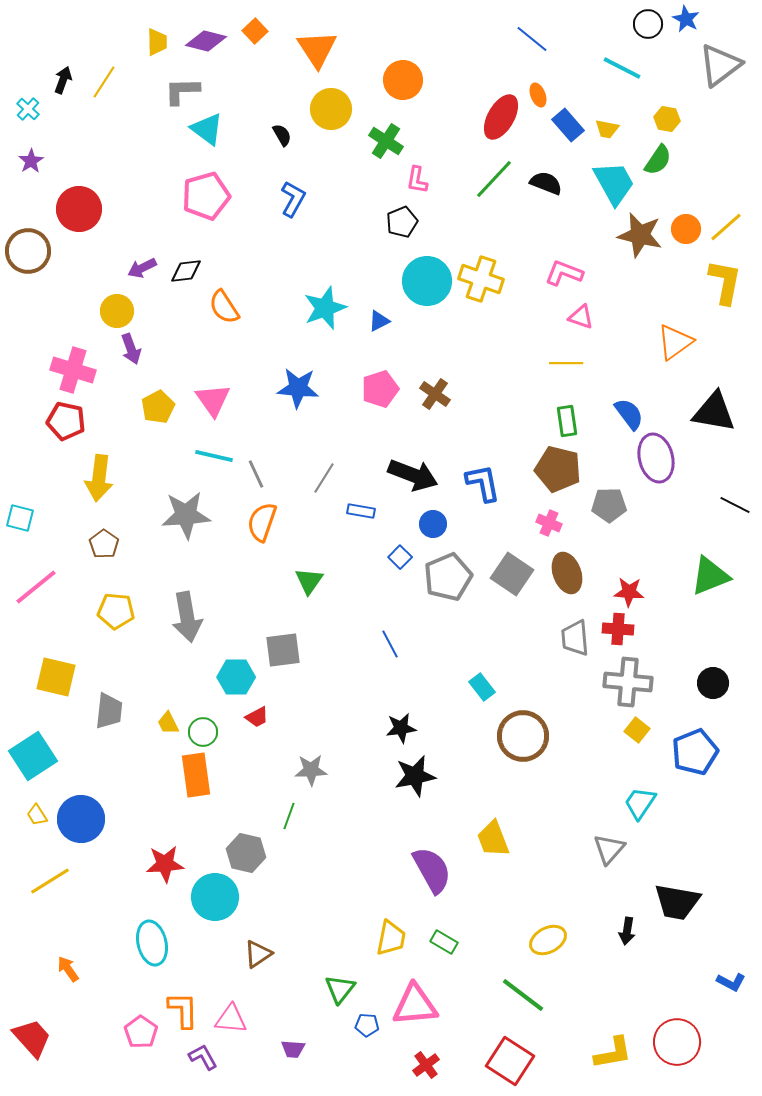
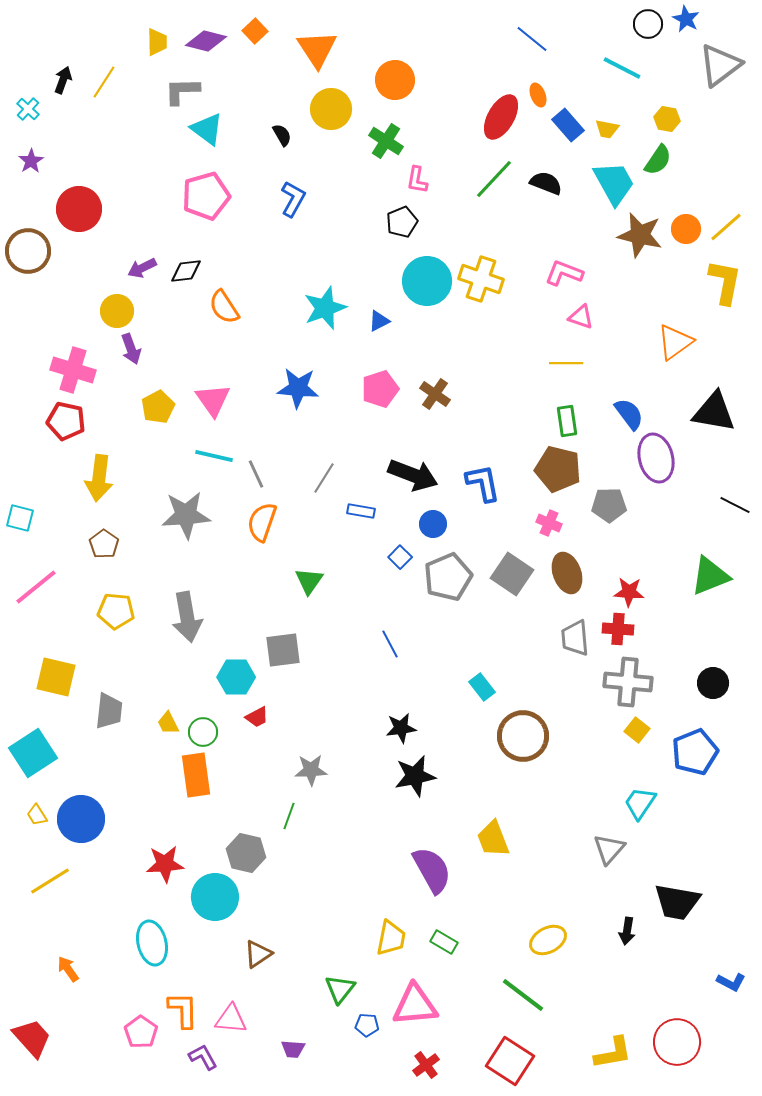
orange circle at (403, 80): moved 8 px left
cyan square at (33, 756): moved 3 px up
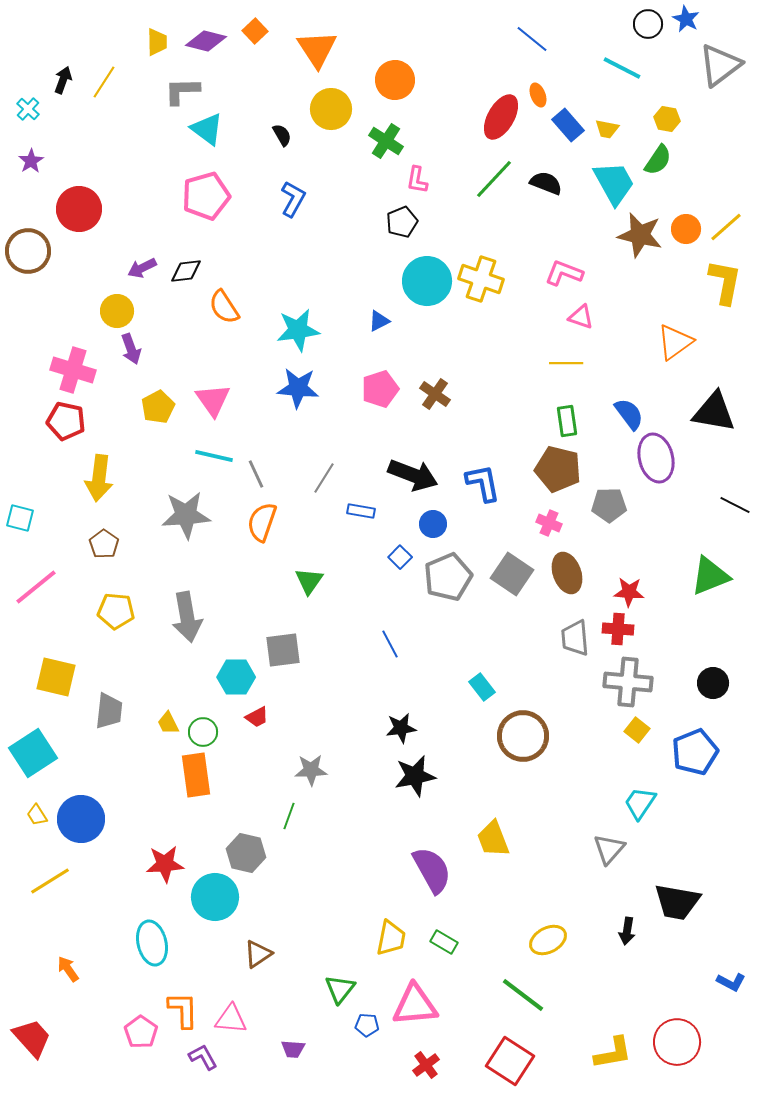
cyan star at (325, 308): moved 27 px left, 22 px down; rotated 12 degrees clockwise
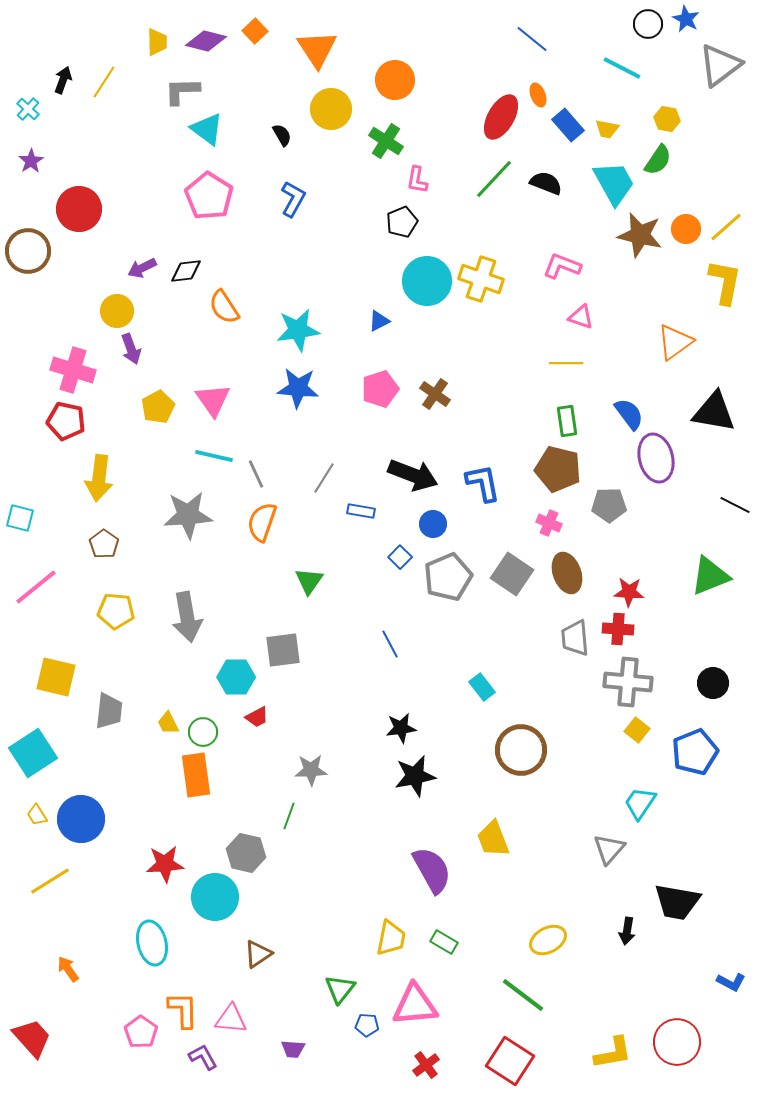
pink pentagon at (206, 196): moved 3 px right; rotated 24 degrees counterclockwise
pink L-shape at (564, 273): moved 2 px left, 7 px up
gray star at (186, 515): moved 2 px right
brown circle at (523, 736): moved 2 px left, 14 px down
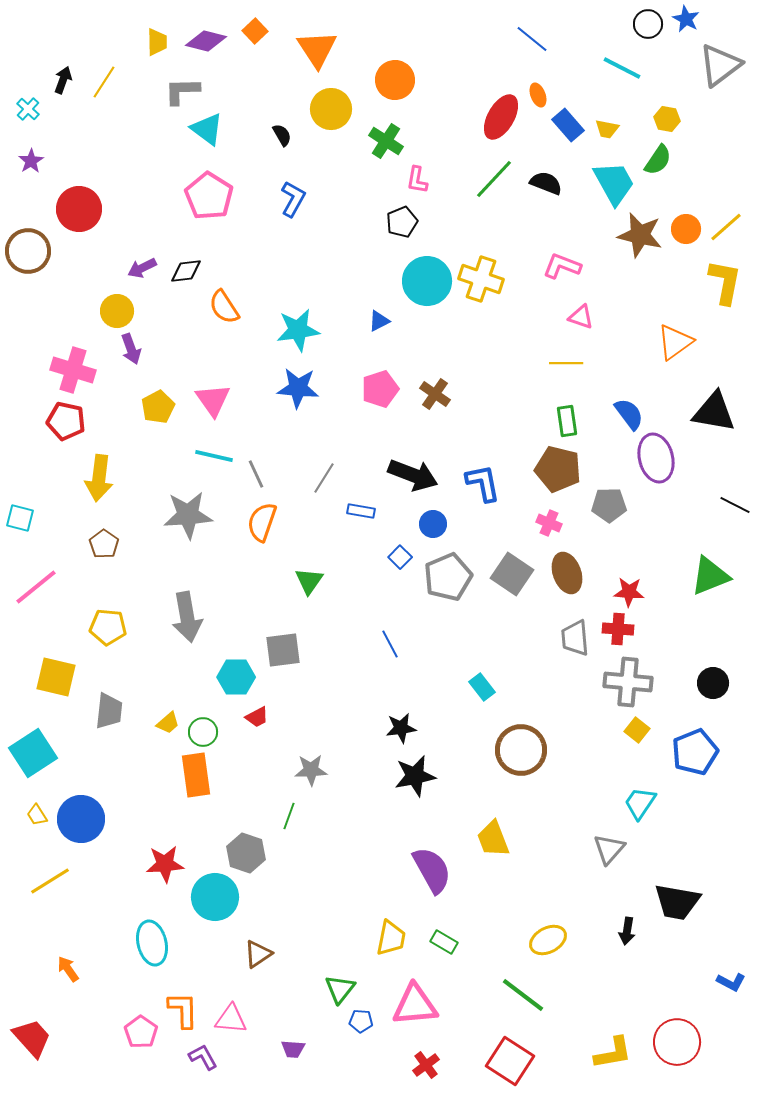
yellow pentagon at (116, 611): moved 8 px left, 16 px down
yellow trapezoid at (168, 723): rotated 105 degrees counterclockwise
gray hexagon at (246, 853): rotated 6 degrees clockwise
blue pentagon at (367, 1025): moved 6 px left, 4 px up
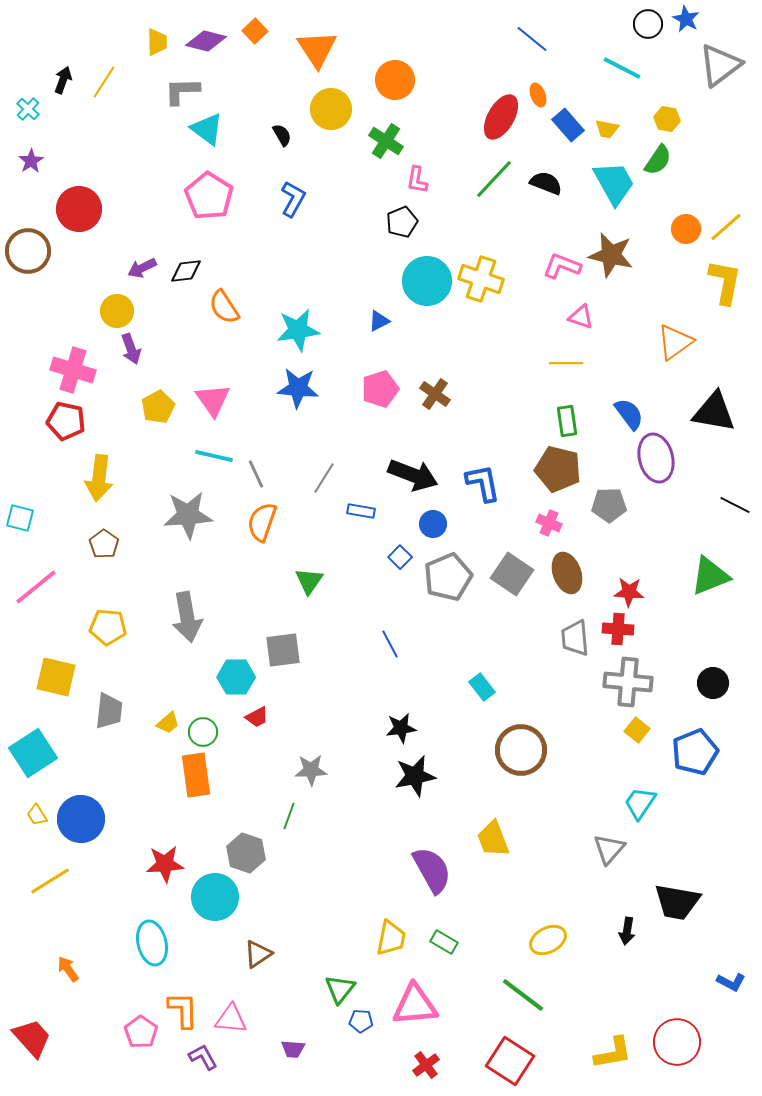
brown star at (640, 235): moved 29 px left, 20 px down
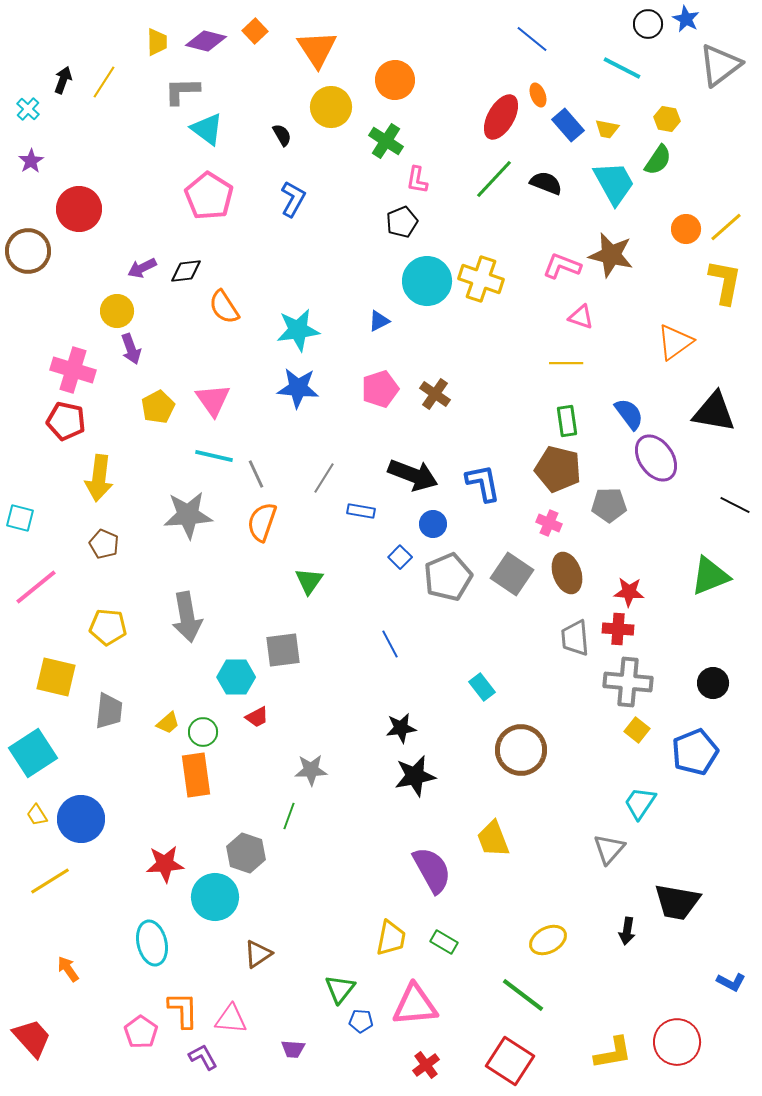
yellow circle at (331, 109): moved 2 px up
purple ellipse at (656, 458): rotated 21 degrees counterclockwise
brown pentagon at (104, 544): rotated 12 degrees counterclockwise
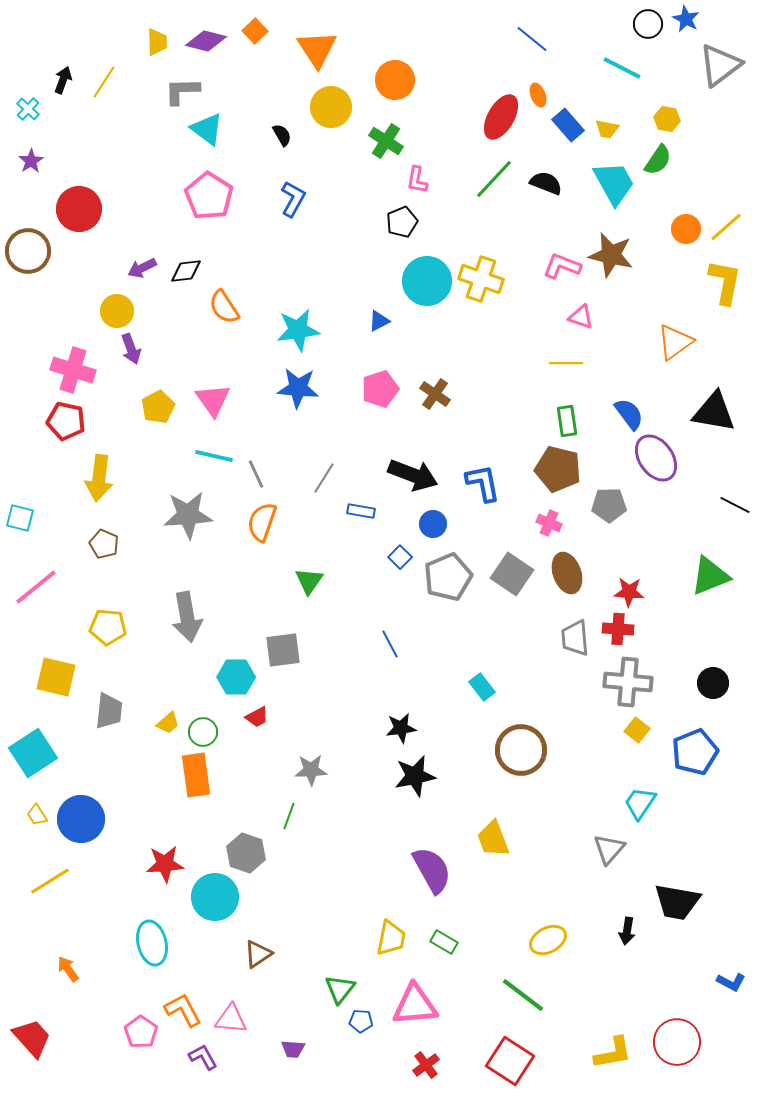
orange L-shape at (183, 1010): rotated 27 degrees counterclockwise
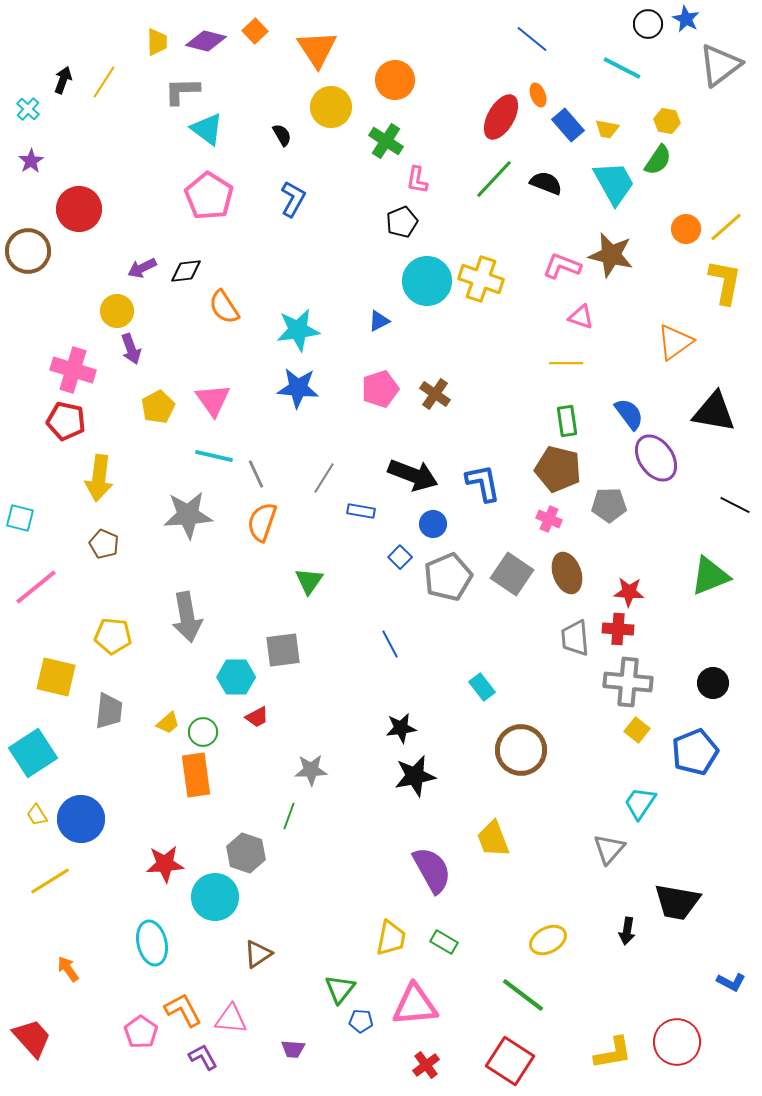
yellow hexagon at (667, 119): moved 2 px down
pink cross at (549, 523): moved 4 px up
yellow pentagon at (108, 627): moved 5 px right, 9 px down
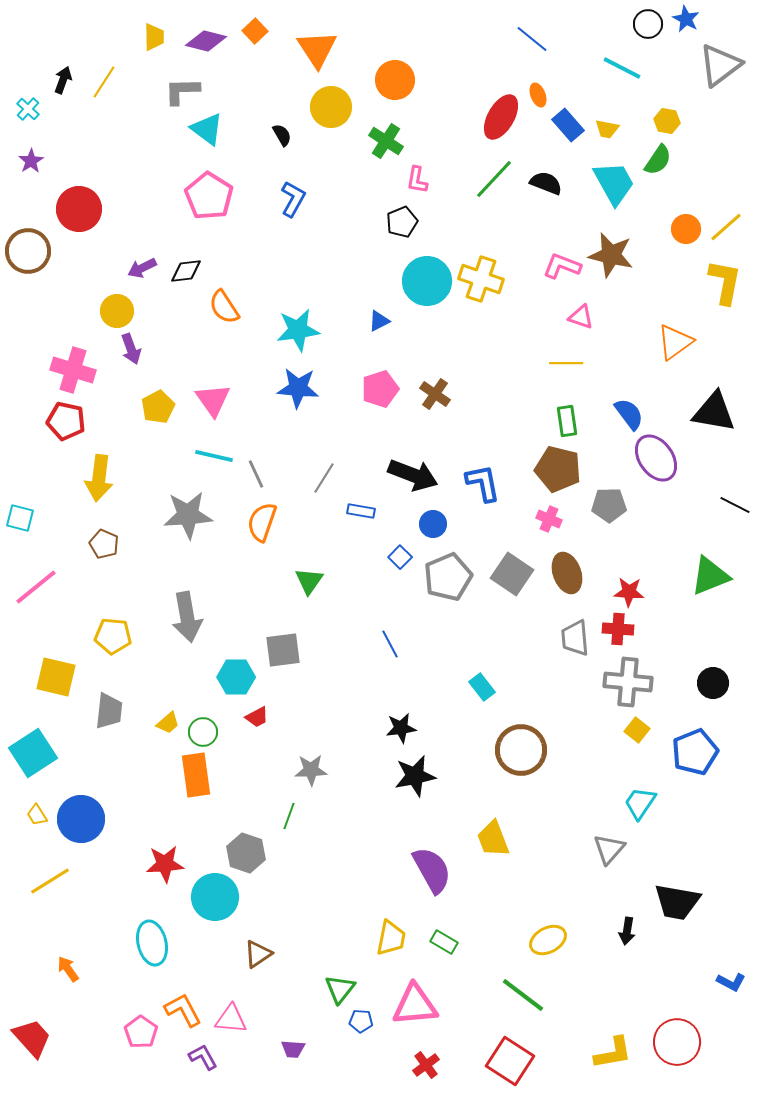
yellow trapezoid at (157, 42): moved 3 px left, 5 px up
